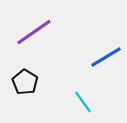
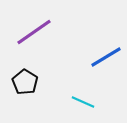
cyan line: rotated 30 degrees counterclockwise
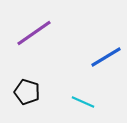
purple line: moved 1 px down
black pentagon: moved 2 px right, 10 px down; rotated 15 degrees counterclockwise
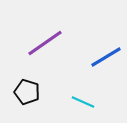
purple line: moved 11 px right, 10 px down
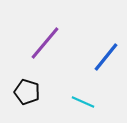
purple line: rotated 15 degrees counterclockwise
blue line: rotated 20 degrees counterclockwise
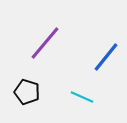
cyan line: moved 1 px left, 5 px up
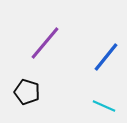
cyan line: moved 22 px right, 9 px down
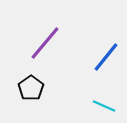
black pentagon: moved 4 px right, 4 px up; rotated 20 degrees clockwise
